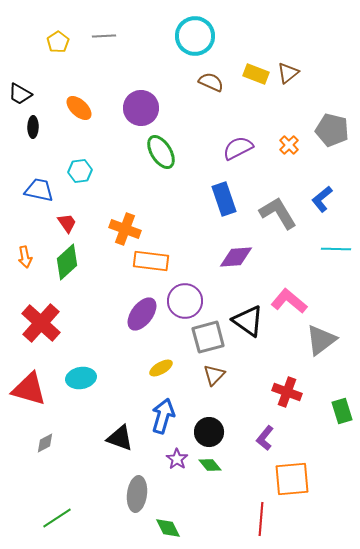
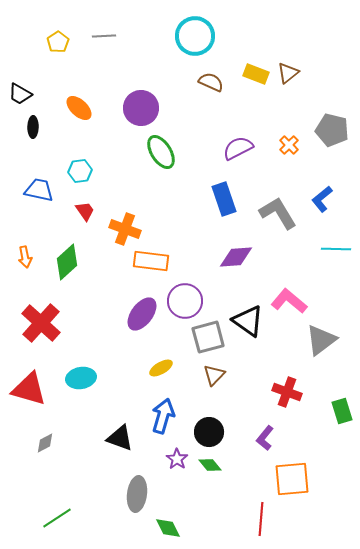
red trapezoid at (67, 223): moved 18 px right, 12 px up
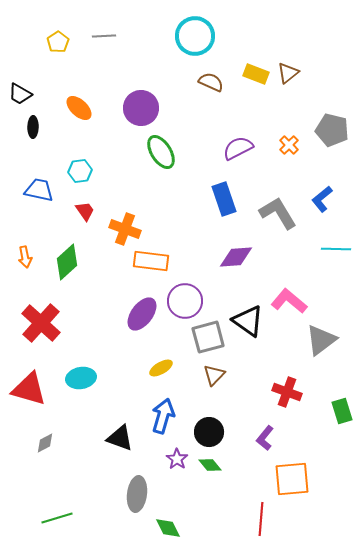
green line at (57, 518): rotated 16 degrees clockwise
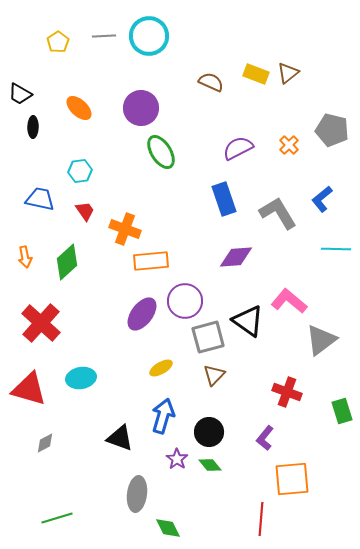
cyan circle at (195, 36): moved 46 px left
blue trapezoid at (39, 190): moved 1 px right, 9 px down
orange rectangle at (151, 261): rotated 12 degrees counterclockwise
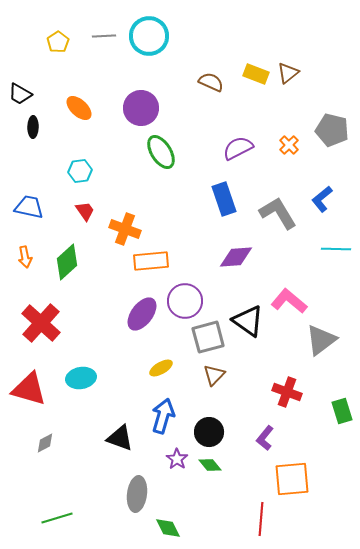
blue trapezoid at (40, 199): moved 11 px left, 8 px down
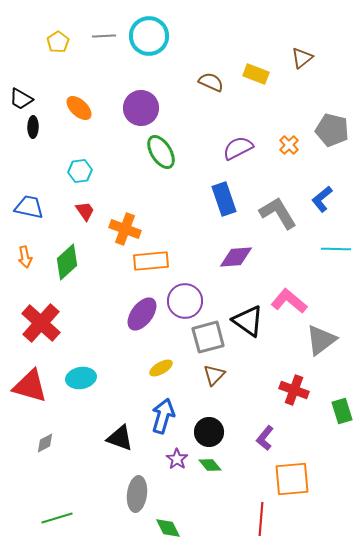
brown triangle at (288, 73): moved 14 px right, 15 px up
black trapezoid at (20, 94): moved 1 px right, 5 px down
red triangle at (29, 389): moved 1 px right, 3 px up
red cross at (287, 392): moved 7 px right, 2 px up
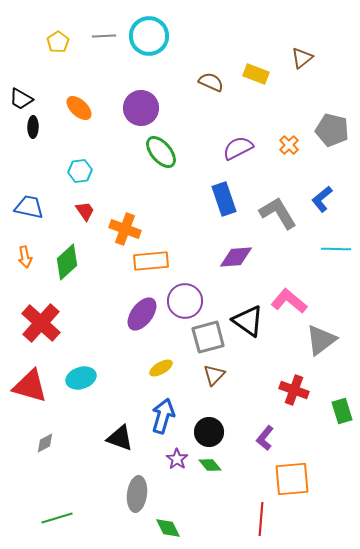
green ellipse at (161, 152): rotated 8 degrees counterclockwise
cyan ellipse at (81, 378): rotated 8 degrees counterclockwise
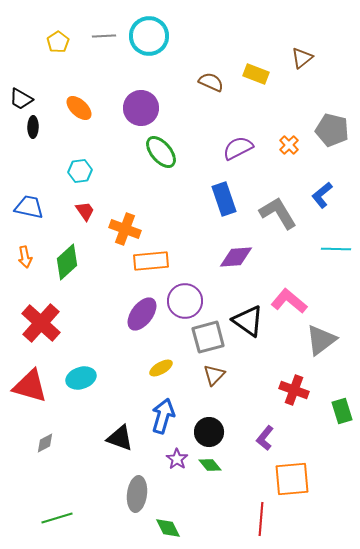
blue L-shape at (322, 199): moved 4 px up
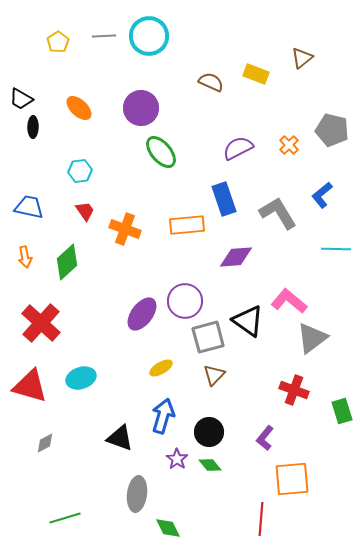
orange rectangle at (151, 261): moved 36 px right, 36 px up
gray triangle at (321, 340): moved 9 px left, 2 px up
green line at (57, 518): moved 8 px right
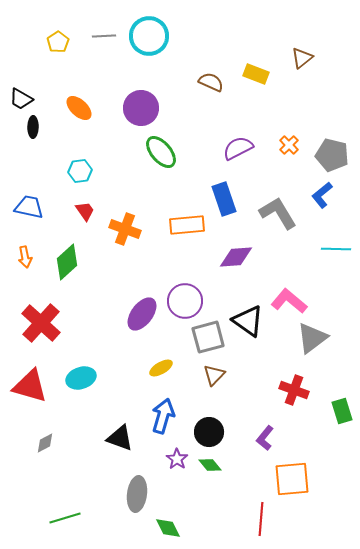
gray pentagon at (332, 130): moved 25 px down
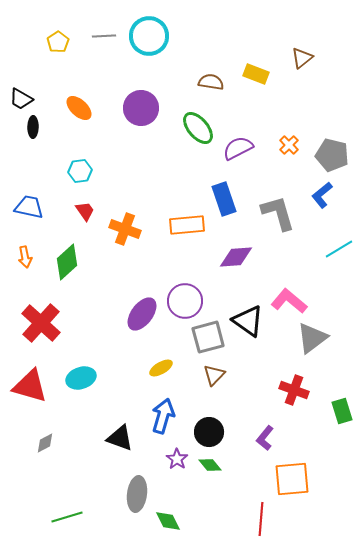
brown semicircle at (211, 82): rotated 15 degrees counterclockwise
green ellipse at (161, 152): moved 37 px right, 24 px up
gray L-shape at (278, 213): rotated 15 degrees clockwise
cyan line at (336, 249): moved 3 px right; rotated 32 degrees counterclockwise
green line at (65, 518): moved 2 px right, 1 px up
green diamond at (168, 528): moved 7 px up
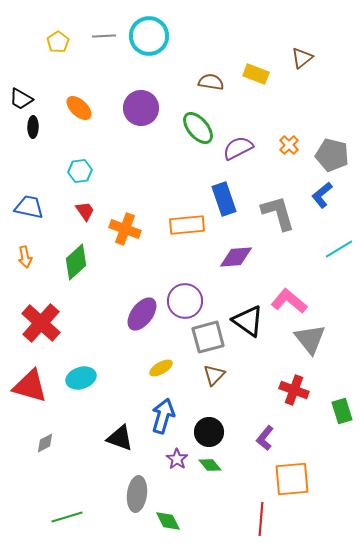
green diamond at (67, 262): moved 9 px right
gray triangle at (312, 338): moved 2 px left, 1 px down; rotated 32 degrees counterclockwise
